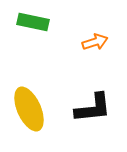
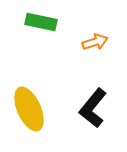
green rectangle: moved 8 px right
black L-shape: rotated 135 degrees clockwise
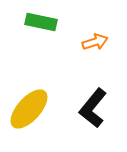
yellow ellipse: rotated 66 degrees clockwise
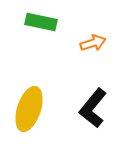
orange arrow: moved 2 px left, 1 px down
yellow ellipse: rotated 24 degrees counterclockwise
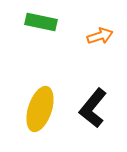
orange arrow: moved 7 px right, 7 px up
yellow ellipse: moved 11 px right
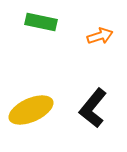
yellow ellipse: moved 9 px left, 1 px down; rotated 48 degrees clockwise
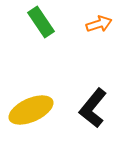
green rectangle: rotated 44 degrees clockwise
orange arrow: moved 1 px left, 12 px up
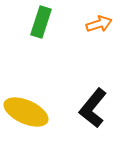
green rectangle: rotated 52 degrees clockwise
yellow ellipse: moved 5 px left, 2 px down; rotated 48 degrees clockwise
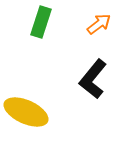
orange arrow: rotated 20 degrees counterclockwise
black L-shape: moved 29 px up
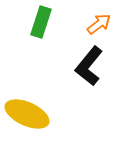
black L-shape: moved 4 px left, 13 px up
yellow ellipse: moved 1 px right, 2 px down
